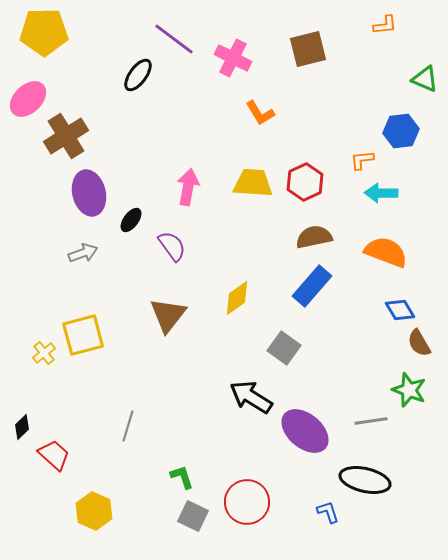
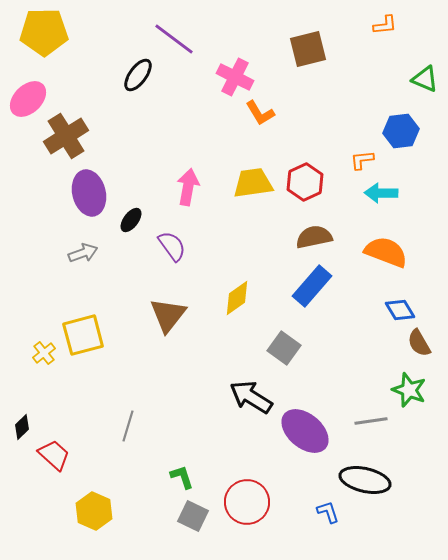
pink cross at (233, 58): moved 2 px right, 19 px down
yellow trapezoid at (253, 183): rotated 12 degrees counterclockwise
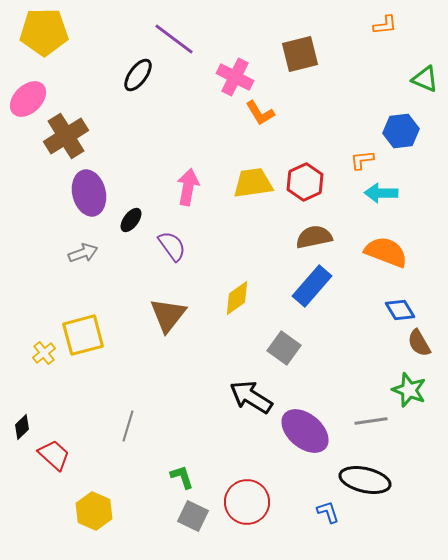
brown square at (308, 49): moved 8 px left, 5 px down
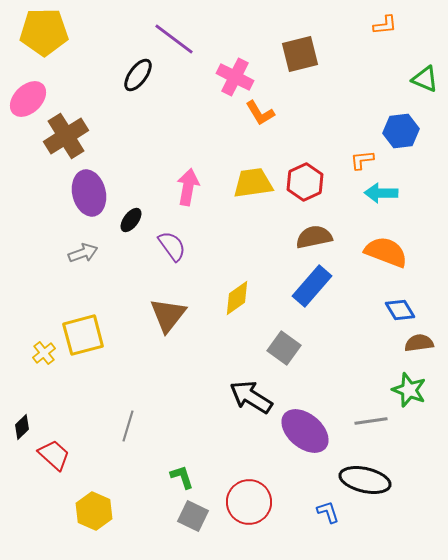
brown semicircle at (419, 343): rotated 112 degrees clockwise
red circle at (247, 502): moved 2 px right
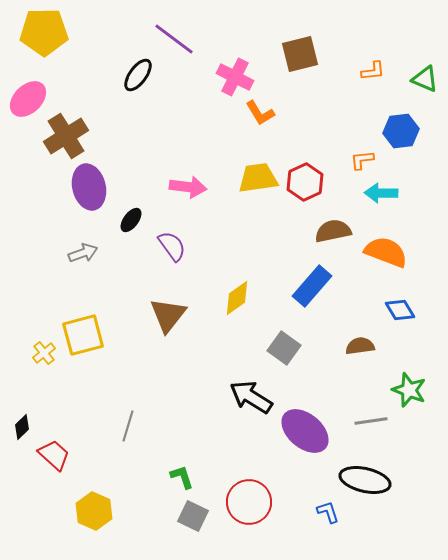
orange L-shape at (385, 25): moved 12 px left, 46 px down
yellow trapezoid at (253, 183): moved 5 px right, 5 px up
pink arrow at (188, 187): rotated 87 degrees clockwise
purple ellipse at (89, 193): moved 6 px up
brown semicircle at (314, 237): moved 19 px right, 6 px up
brown semicircle at (419, 343): moved 59 px left, 3 px down
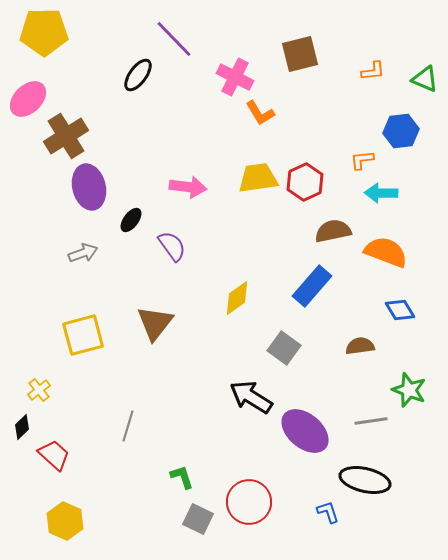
purple line at (174, 39): rotated 9 degrees clockwise
brown triangle at (168, 315): moved 13 px left, 8 px down
yellow cross at (44, 353): moved 5 px left, 37 px down
yellow hexagon at (94, 511): moved 29 px left, 10 px down
gray square at (193, 516): moved 5 px right, 3 px down
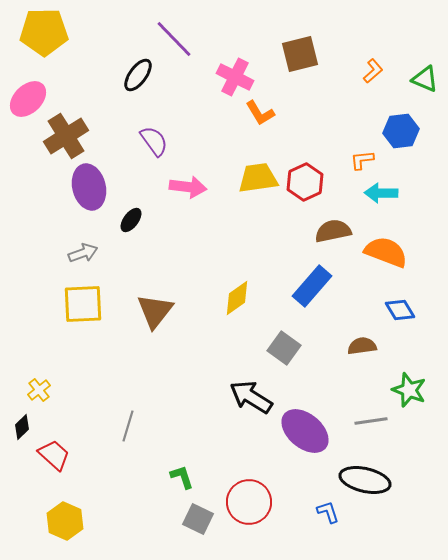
orange L-shape at (373, 71): rotated 35 degrees counterclockwise
purple semicircle at (172, 246): moved 18 px left, 105 px up
brown triangle at (155, 323): moved 12 px up
yellow square at (83, 335): moved 31 px up; rotated 12 degrees clockwise
brown semicircle at (360, 346): moved 2 px right
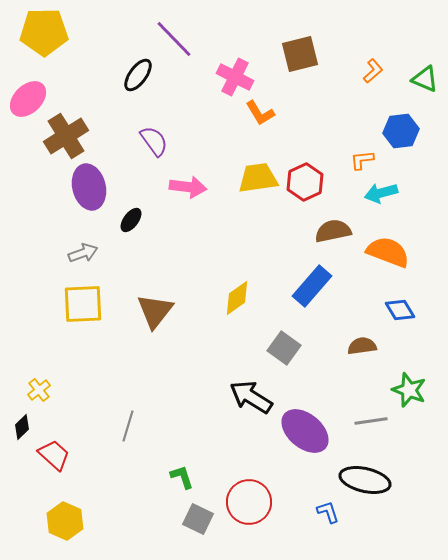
cyan arrow at (381, 193): rotated 16 degrees counterclockwise
orange semicircle at (386, 252): moved 2 px right
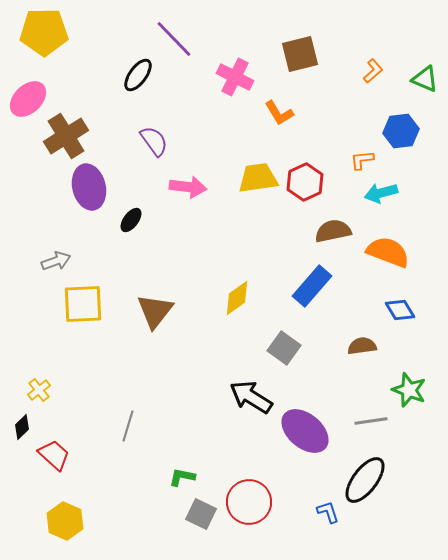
orange L-shape at (260, 113): moved 19 px right
gray arrow at (83, 253): moved 27 px left, 8 px down
green L-shape at (182, 477): rotated 60 degrees counterclockwise
black ellipse at (365, 480): rotated 66 degrees counterclockwise
gray square at (198, 519): moved 3 px right, 5 px up
